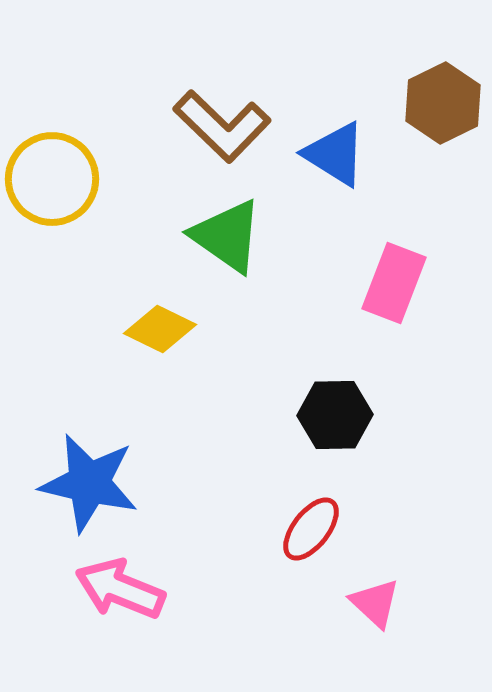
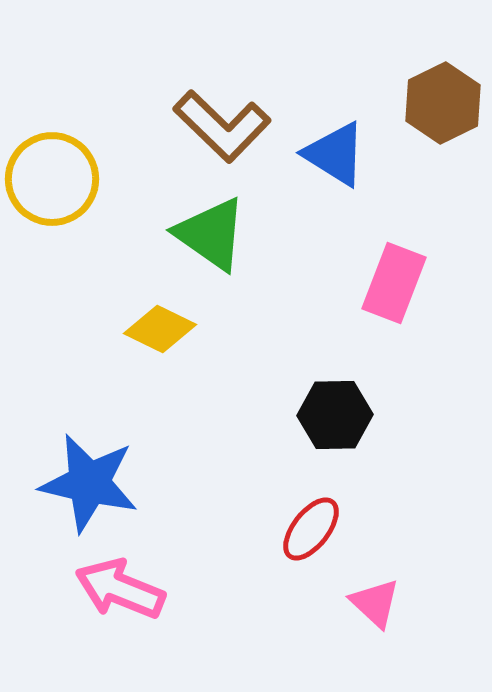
green triangle: moved 16 px left, 2 px up
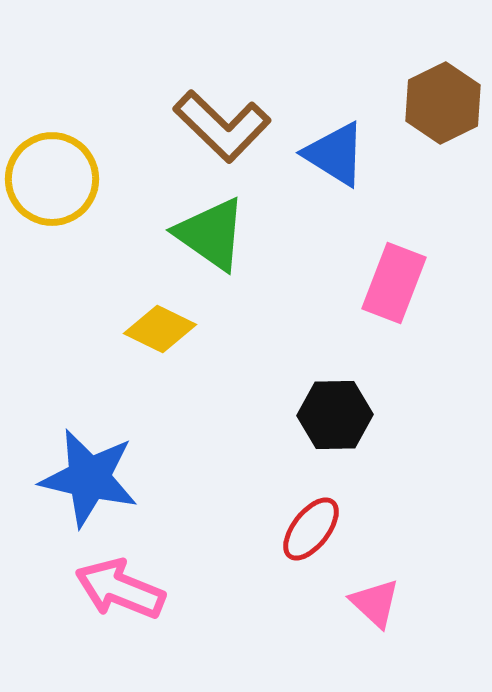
blue star: moved 5 px up
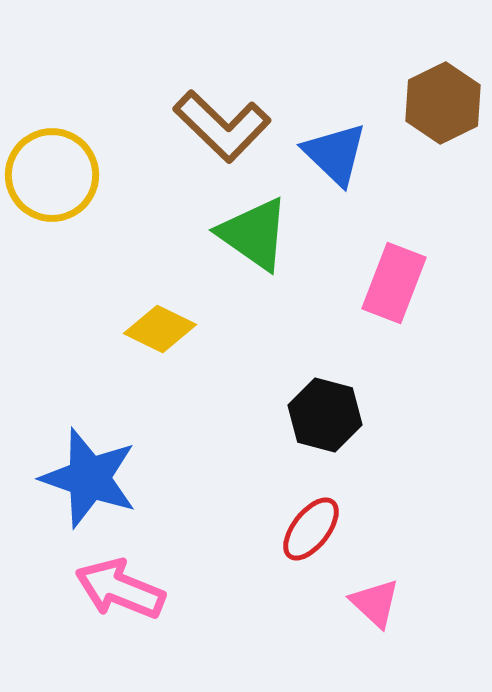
blue triangle: rotated 12 degrees clockwise
yellow circle: moved 4 px up
green triangle: moved 43 px right
black hexagon: moved 10 px left; rotated 16 degrees clockwise
blue star: rotated 6 degrees clockwise
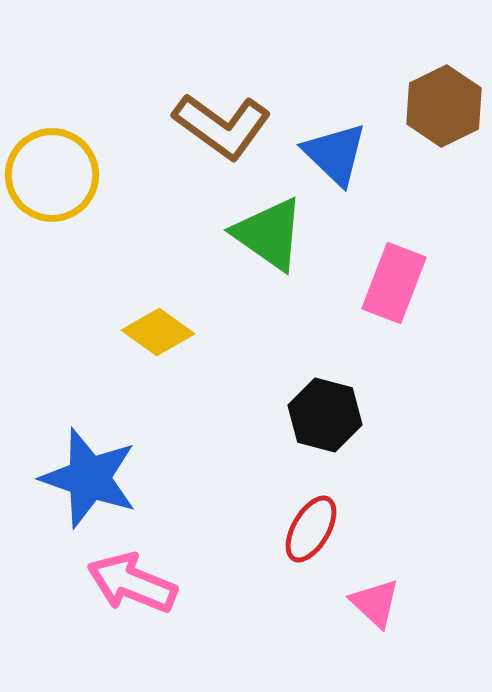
brown hexagon: moved 1 px right, 3 px down
brown L-shape: rotated 8 degrees counterclockwise
green triangle: moved 15 px right
yellow diamond: moved 2 px left, 3 px down; rotated 10 degrees clockwise
red ellipse: rotated 8 degrees counterclockwise
pink arrow: moved 12 px right, 6 px up
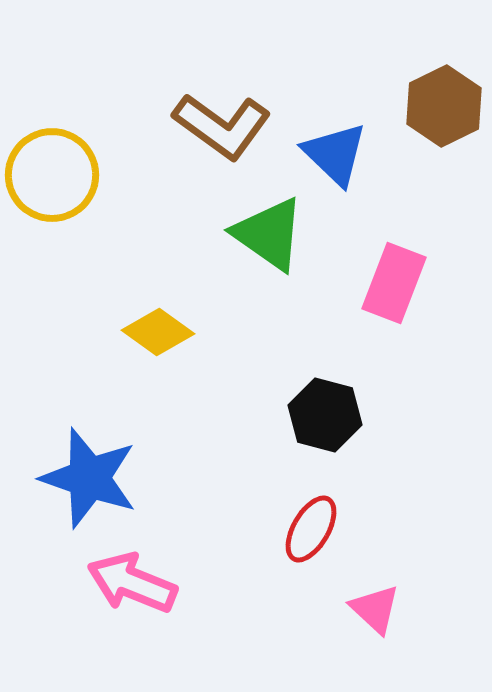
pink triangle: moved 6 px down
